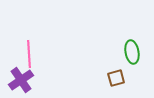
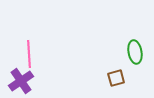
green ellipse: moved 3 px right
purple cross: moved 1 px down
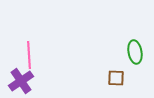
pink line: moved 1 px down
brown square: rotated 18 degrees clockwise
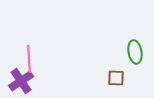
pink line: moved 4 px down
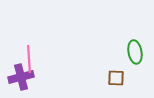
purple cross: moved 4 px up; rotated 20 degrees clockwise
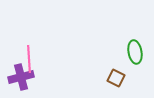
brown square: rotated 24 degrees clockwise
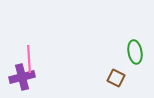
purple cross: moved 1 px right
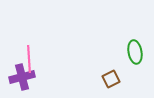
brown square: moved 5 px left, 1 px down; rotated 36 degrees clockwise
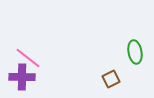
pink line: moved 1 px left, 1 px up; rotated 48 degrees counterclockwise
purple cross: rotated 15 degrees clockwise
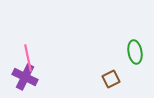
pink line: rotated 40 degrees clockwise
purple cross: moved 3 px right; rotated 25 degrees clockwise
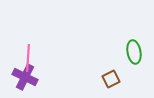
green ellipse: moved 1 px left
pink line: rotated 16 degrees clockwise
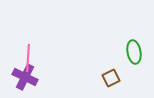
brown square: moved 1 px up
